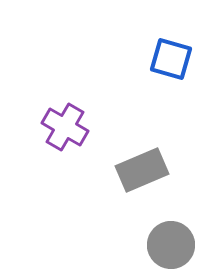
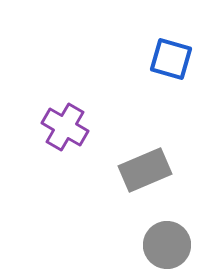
gray rectangle: moved 3 px right
gray circle: moved 4 px left
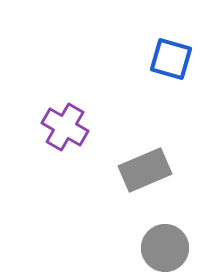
gray circle: moved 2 px left, 3 px down
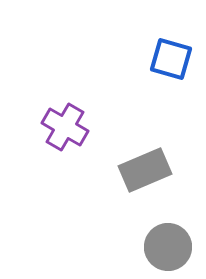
gray circle: moved 3 px right, 1 px up
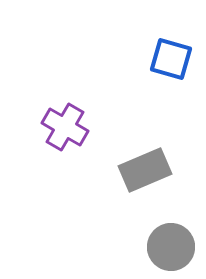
gray circle: moved 3 px right
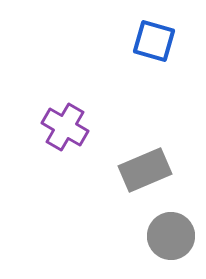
blue square: moved 17 px left, 18 px up
gray circle: moved 11 px up
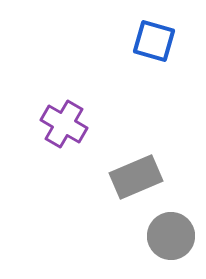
purple cross: moved 1 px left, 3 px up
gray rectangle: moved 9 px left, 7 px down
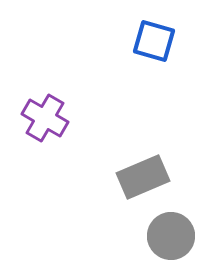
purple cross: moved 19 px left, 6 px up
gray rectangle: moved 7 px right
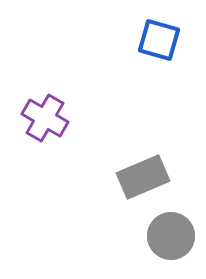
blue square: moved 5 px right, 1 px up
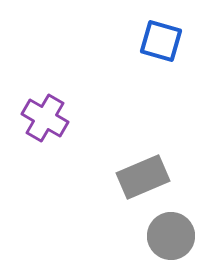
blue square: moved 2 px right, 1 px down
